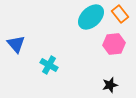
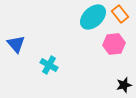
cyan ellipse: moved 2 px right
black star: moved 14 px right
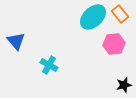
blue triangle: moved 3 px up
